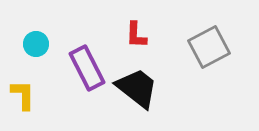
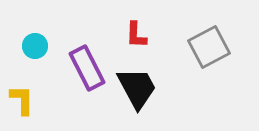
cyan circle: moved 1 px left, 2 px down
black trapezoid: rotated 24 degrees clockwise
yellow L-shape: moved 1 px left, 5 px down
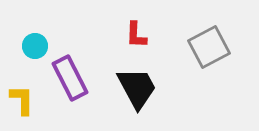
purple rectangle: moved 17 px left, 10 px down
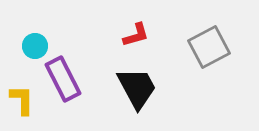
red L-shape: rotated 108 degrees counterclockwise
purple rectangle: moved 7 px left, 1 px down
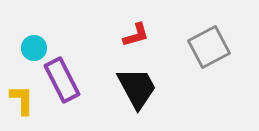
cyan circle: moved 1 px left, 2 px down
purple rectangle: moved 1 px left, 1 px down
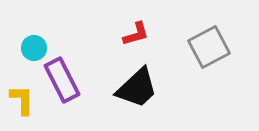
red L-shape: moved 1 px up
black trapezoid: rotated 75 degrees clockwise
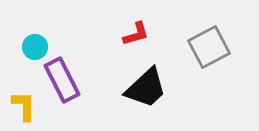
cyan circle: moved 1 px right, 1 px up
black trapezoid: moved 9 px right
yellow L-shape: moved 2 px right, 6 px down
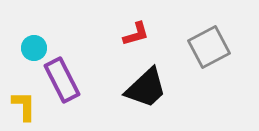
cyan circle: moved 1 px left, 1 px down
